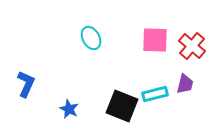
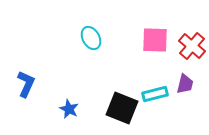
black square: moved 2 px down
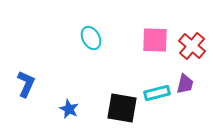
cyan rectangle: moved 2 px right, 1 px up
black square: rotated 12 degrees counterclockwise
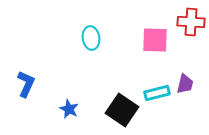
cyan ellipse: rotated 20 degrees clockwise
red cross: moved 1 px left, 24 px up; rotated 36 degrees counterclockwise
black square: moved 2 px down; rotated 24 degrees clockwise
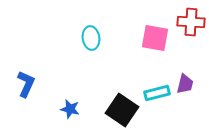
pink square: moved 2 px up; rotated 8 degrees clockwise
blue star: moved 1 px right; rotated 12 degrees counterclockwise
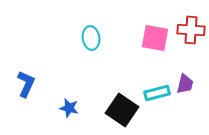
red cross: moved 8 px down
blue star: moved 1 px left, 1 px up
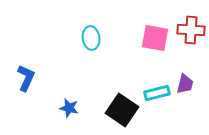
blue L-shape: moved 6 px up
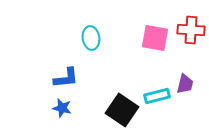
blue L-shape: moved 40 px right; rotated 60 degrees clockwise
cyan rectangle: moved 3 px down
blue star: moved 7 px left
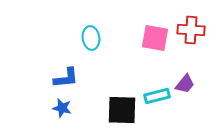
purple trapezoid: rotated 25 degrees clockwise
black square: rotated 32 degrees counterclockwise
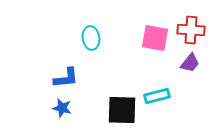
purple trapezoid: moved 5 px right, 21 px up
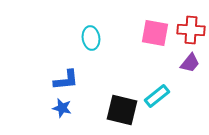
pink square: moved 5 px up
blue L-shape: moved 2 px down
cyan rectangle: rotated 25 degrees counterclockwise
black square: rotated 12 degrees clockwise
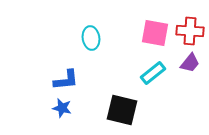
red cross: moved 1 px left, 1 px down
cyan rectangle: moved 4 px left, 23 px up
